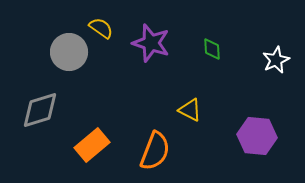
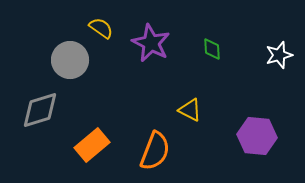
purple star: rotated 9 degrees clockwise
gray circle: moved 1 px right, 8 px down
white star: moved 3 px right, 5 px up; rotated 8 degrees clockwise
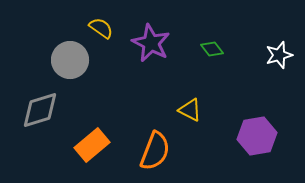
green diamond: rotated 35 degrees counterclockwise
purple hexagon: rotated 15 degrees counterclockwise
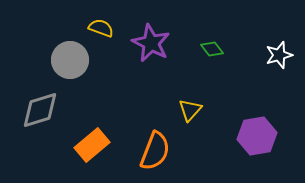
yellow semicircle: rotated 15 degrees counterclockwise
yellow triangle: rotated 45 degrees clockwise
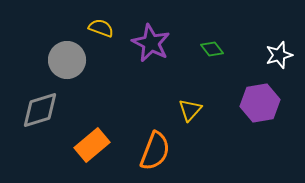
gray circle: moved 3 px left
purple hexagon: moved 3 px right, 33 px up
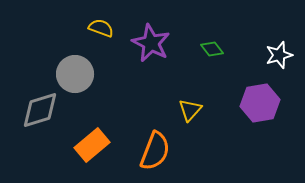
gray circle: moved 8 px right, 14 px down
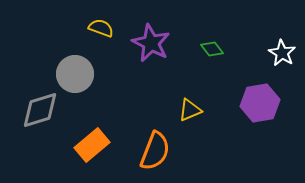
white star: moved 3 px right, 2 px up; rotated 24 degrees counterclockwise
yellow triangle: rotated 25 degrees clockwise
